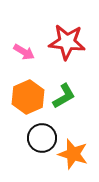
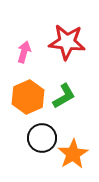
pink arrow: rotated 105 degrees counterclockwise
orange star: rotated 24 degrees clockwise
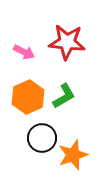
pink arrow: rotated 100 degrees clockwise
orange star: moved 1 px down; rotated 12 degrees clockwise
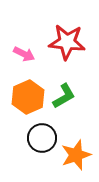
pink arrow: moved 2 px down
orange star: moved 3 px right
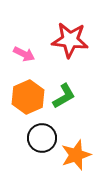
red star: moved 3 px right, 2 px up
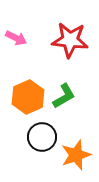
pink arrow: moved 8 px left, 16 px up
black circle: moved 1 px up
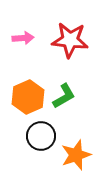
pink arrow: moved 7 px right; rotated 30 degrees counterclockwise
black circle: moved 1 px left, 1 px up
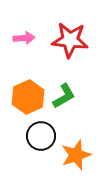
pink arrow: moved 1 px right
